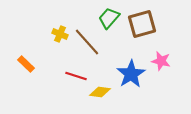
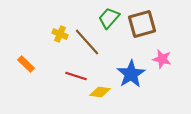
pink star: moved 1 px right, 2 px up
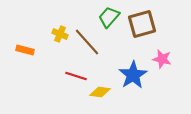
green trapezoid: moved 1 px up
orange rectangle: moved 1 px left, 14 px up; rotated 30 degrees counterclockwise
blue star: moved 2 px right, 1 px down
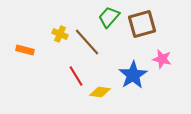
red line: rotated 40 degrees clockwise
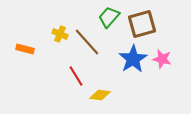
orange rectangle: moved 1 px up
blue star: moved 16 px up
yellow diamond: moved 3 px down
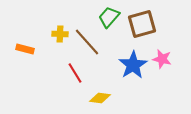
yellow cross: rotated 21 degrees counterclockwise
blue star: moved 6 px down
red line: moved 1 px left, 3 px up
yellow diamond: moved 3 px down
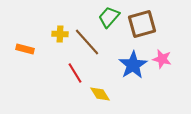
yellow diamond: moved 4 px up; rotated 50 degrees clockwise
